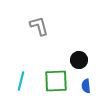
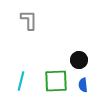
gray L-shape: moved 10 px left, 6 px up; rotated 15 degrees clockwise
blue semicircle: moved 3 px left, 1 px up
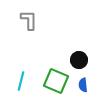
green square: rotated 25 degrees clockwise
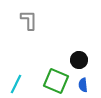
cyan line: moved 5 px left, 3 px down; rotated 12 degrees clockwise
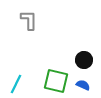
black circle: moved 5 px right
green square: rotated 10 degrees counterclockwise
blue semicircle: rotated 120 degrees clockwise
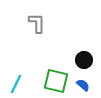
gray L-shape: moved 8 px right, 3 px down
blue semicircle: rotated 16 degrees clockwise
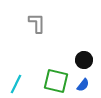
blue semicircle: rotated 88 degrees clockwise
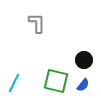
cyan line: moved 2 px left, 1 px up
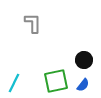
gray L-shape: moved 4 px left
green square: rotated 25 degrees counterclockwise
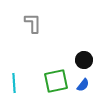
cyan line: rotated 30 degrees counterclockwise
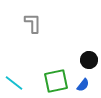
black circle: moved 5 px right
cyan line: rotated 48 degrees counterclockwise
